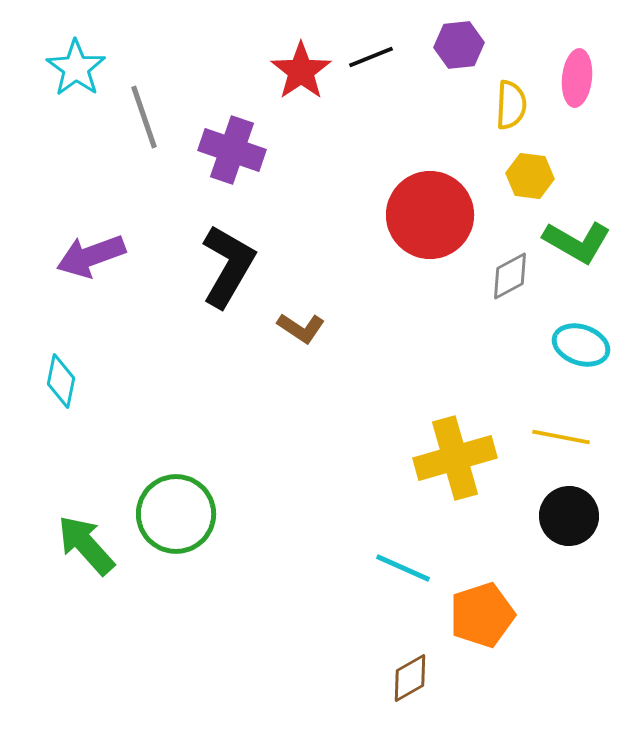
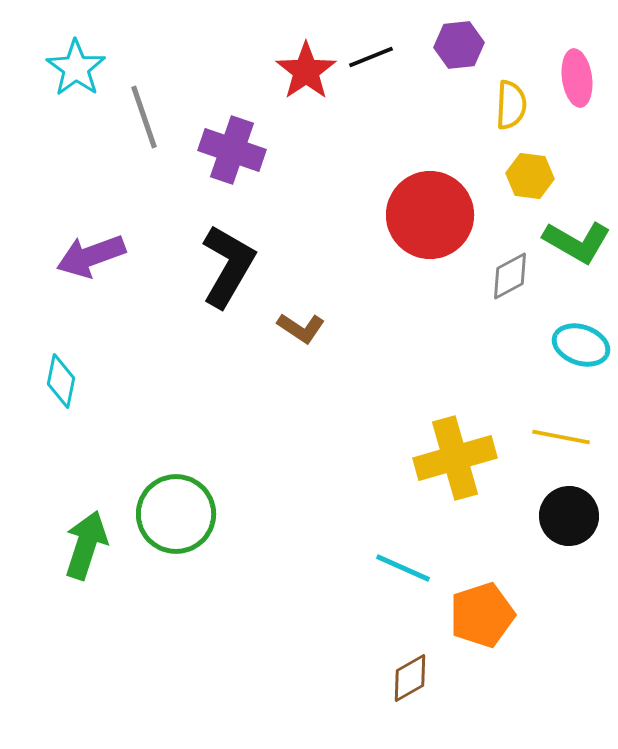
red star: moved 5 px right
pink ellipse: rotated 14 degrees counterclockwise
green arrow: rotated 60 degrees clockwise
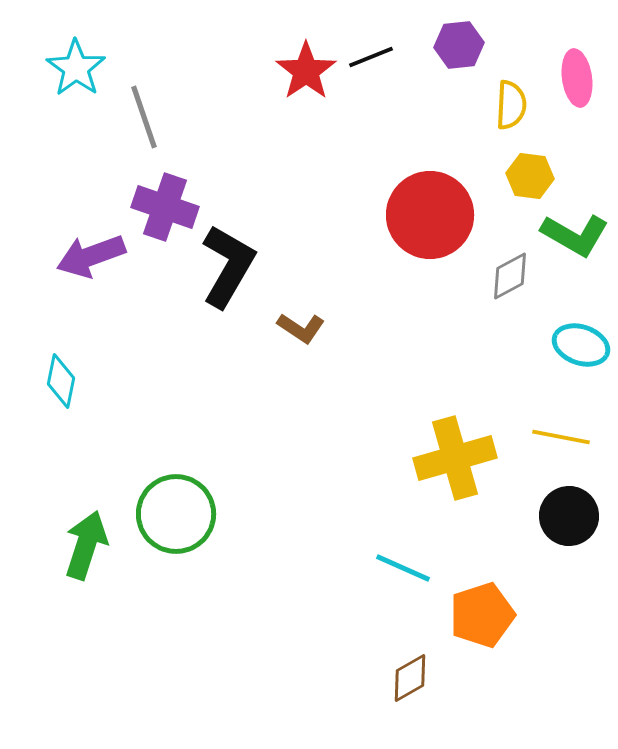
purple cross: moved 67 px left, 57 px down
green L-shape: moved 2 px left, 7 px up
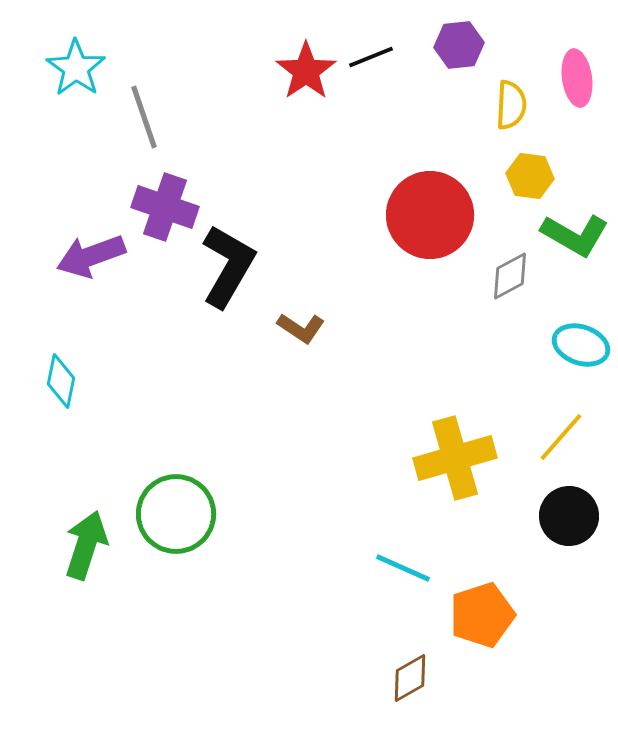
yellow line: rotated 60 degrees counterclockwise
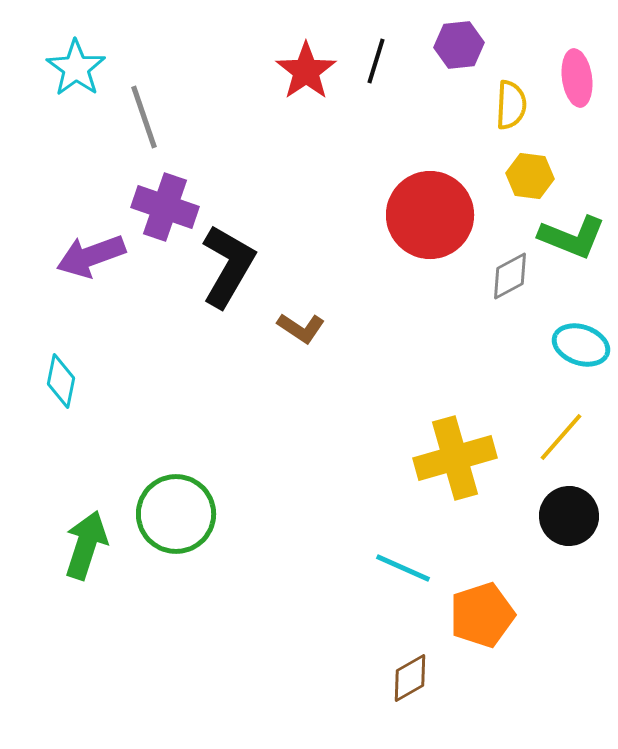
black line: moved 5 px right, 4 px down; rotated 51 degrees counterclockwise
green L-shape: moved 3 px left, 2 px down; rotated 8 degrees counterclockwise
